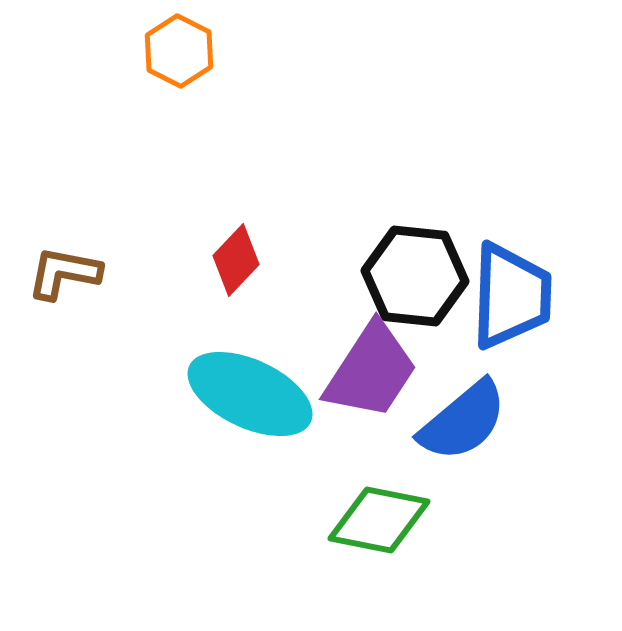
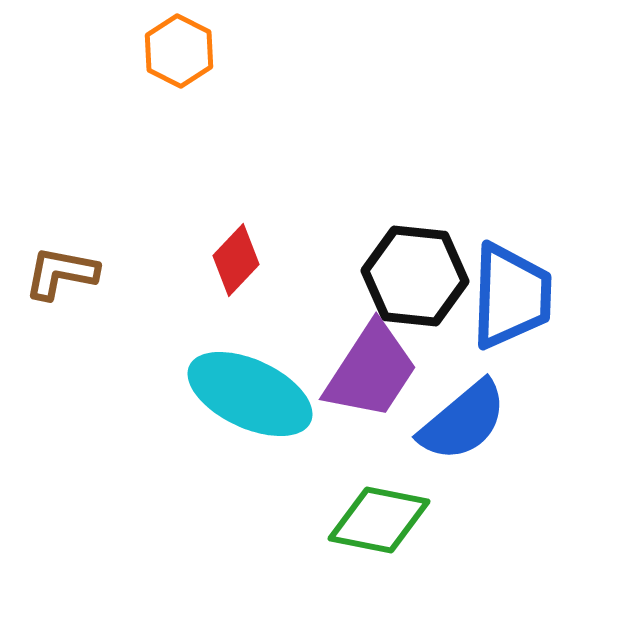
brown L-shape: moved 3 px left
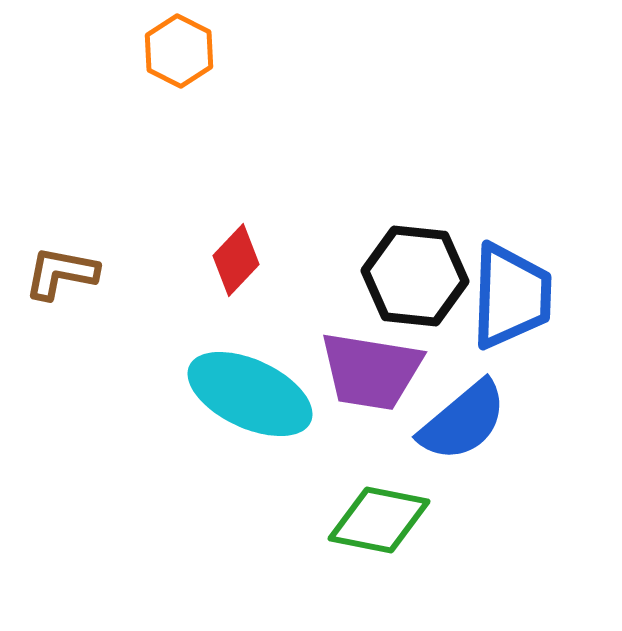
purple trapezoid: rotated 66 degrees clockwise
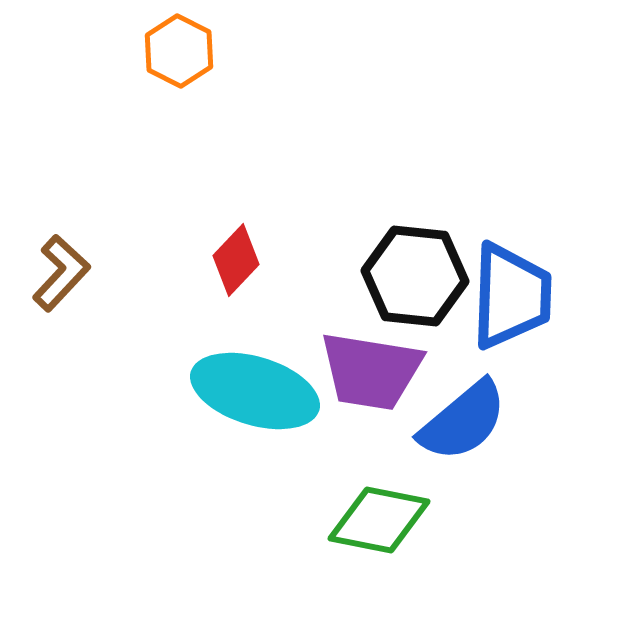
brown L-shape: rotated 122 degrees clockwise
cyan ellipse: moved 5 px right, 3 px up; rotated 8 degrees counterclockwise
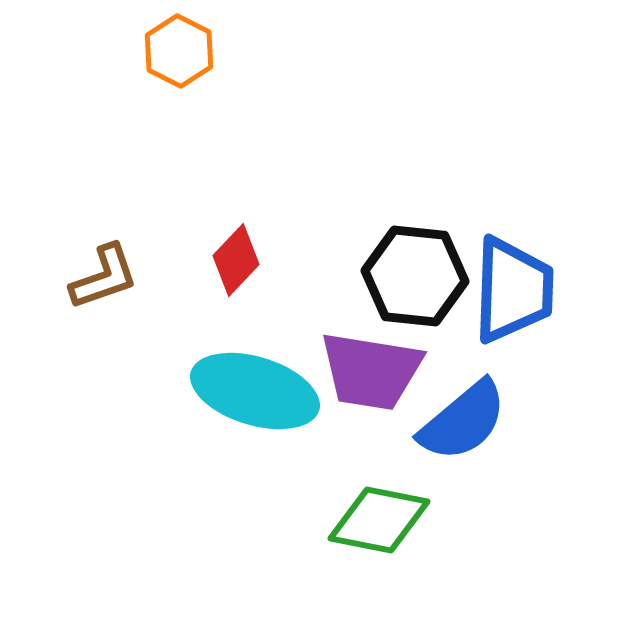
brown L-shape: moved 43 px right, 4 px down; rotated 28 degrees clockwise
blue trapezoid: moved 2 px right, 6 px up
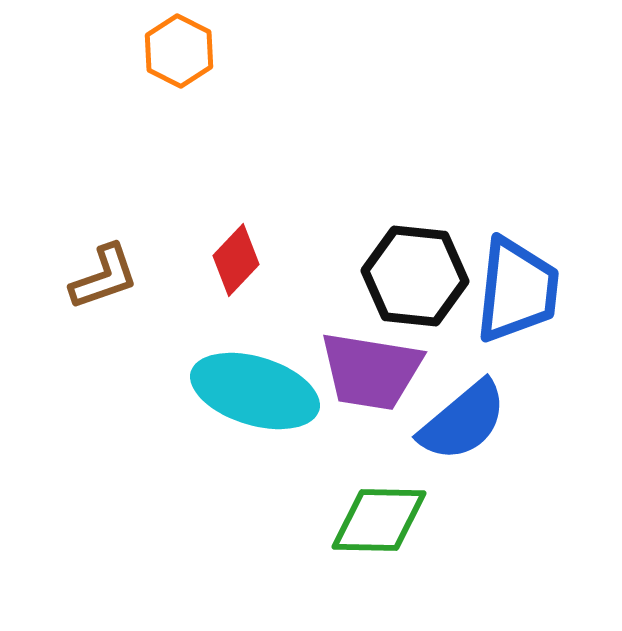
blue trapezoid: moved 4 px right; rotated 4 degrees clockwise
green diamond: rotated 10 degrees counterclockwise
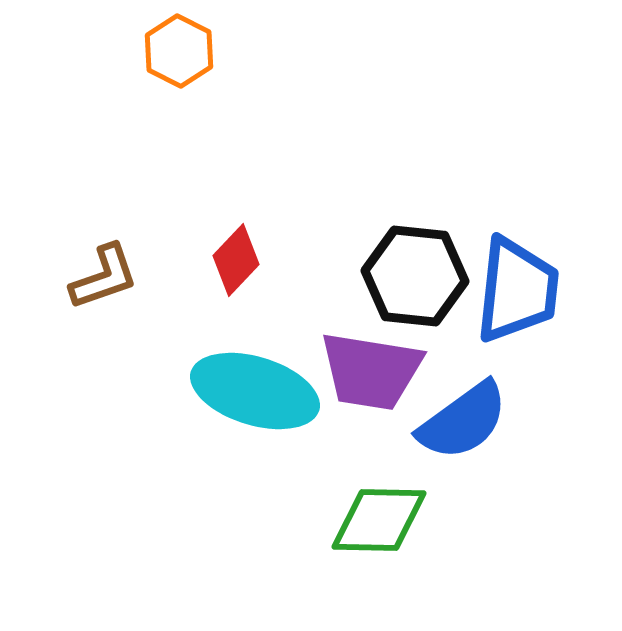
blue semicircle: rotated 4 degrees clockwise
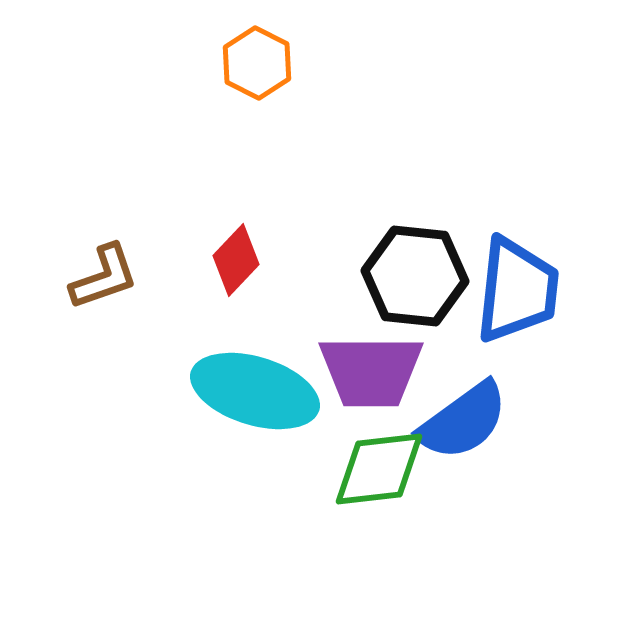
orange hexagon: moved 78 px right, 12 px down
purple trapezoid: rotated 9 degrees counterclockwise
green diamond: moved 51 px up; rotated 8 degrees counterclockwise
